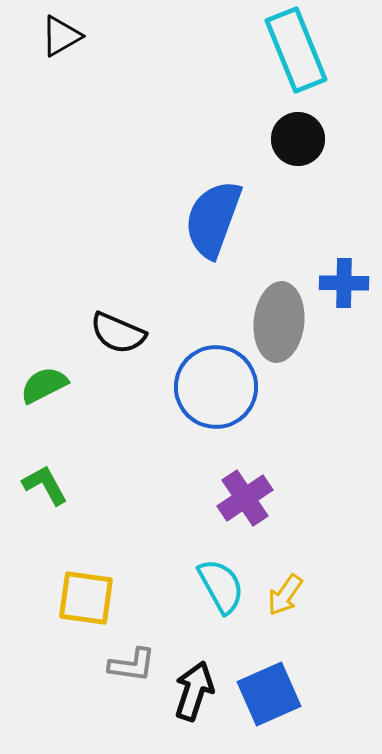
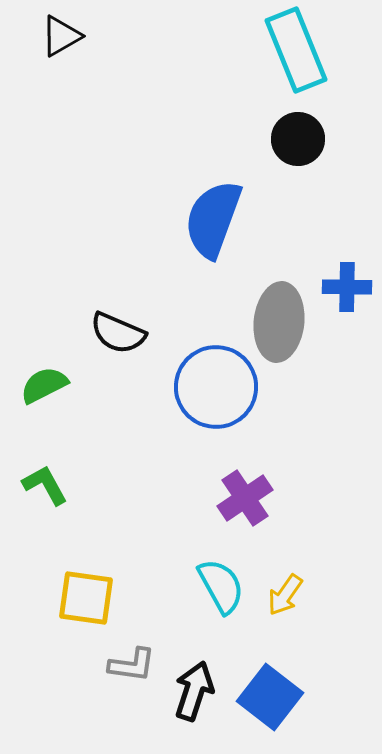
blue cross: moved 3 px right, 4 px down
blue square: moved 1 px right, 3 px down; rotated 28 degrees counterclockwise
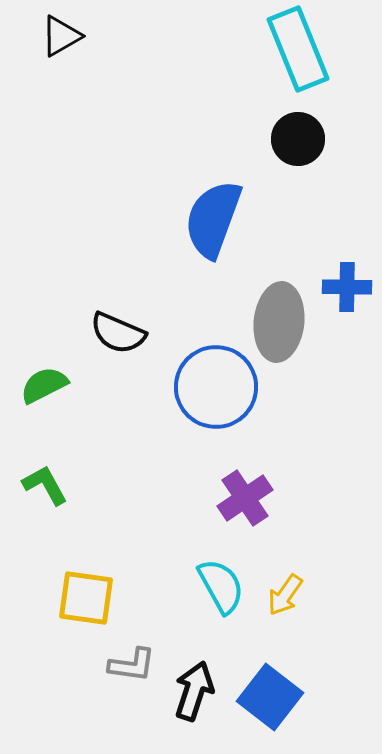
cyan rectangle: moved 2 px right, 1 px up
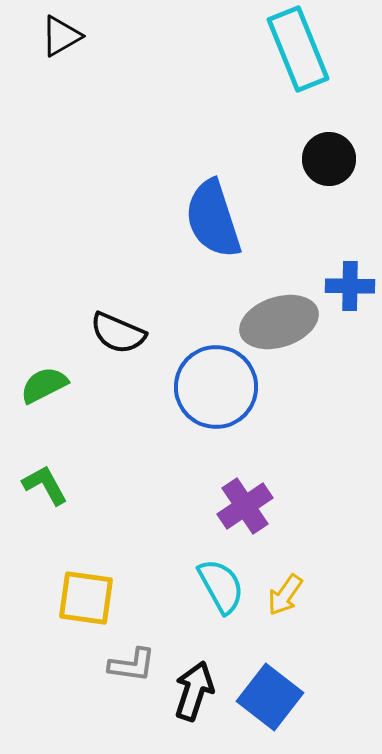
black circle: moved 31 px right, 20 px down
blue semicircle: rotated 38 degrees counterclockwise
blue cross: moved 3 px right, 1 px up
gray ellipse: rotated 66 degrees clockwise
purple cross: moved 8 px down
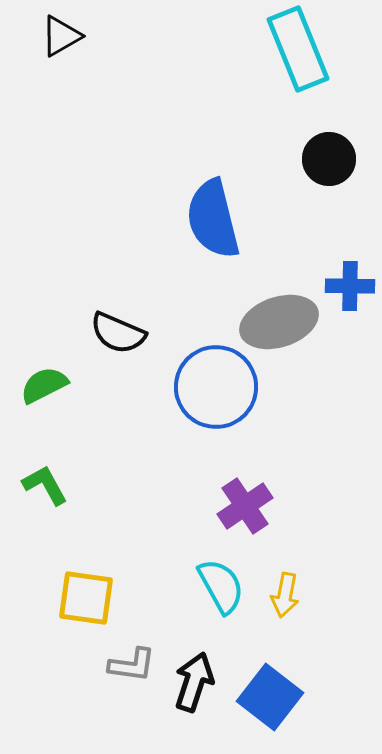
blue semicircle: rotated 4 degrees clockwise
yellow arrow: rotated 24 degrees counterclockwise
black arrow: moved 9 px up
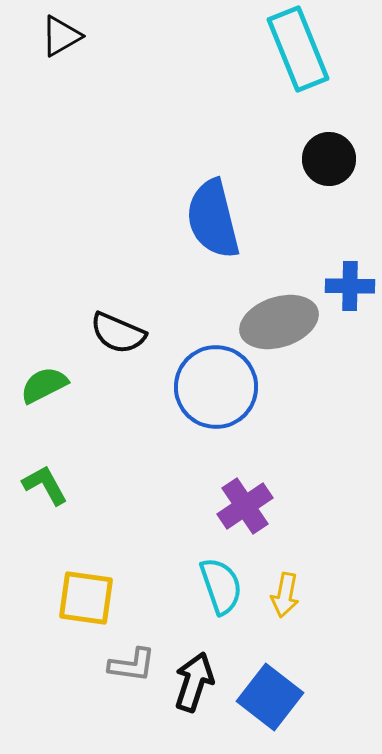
cyan semicircle: rotated 10 degrees clockwise
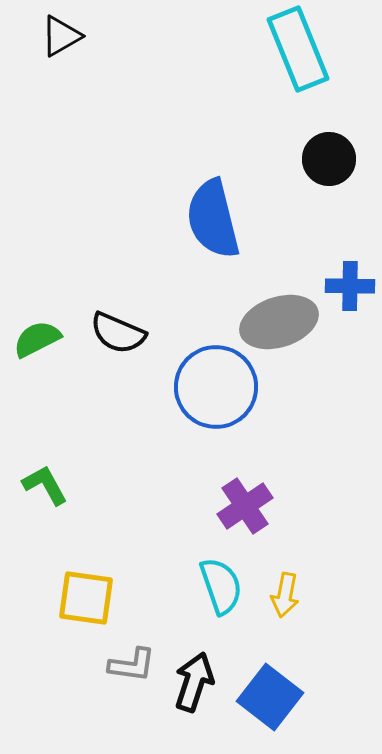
green semicircle: moved 7 px left, 46 px up
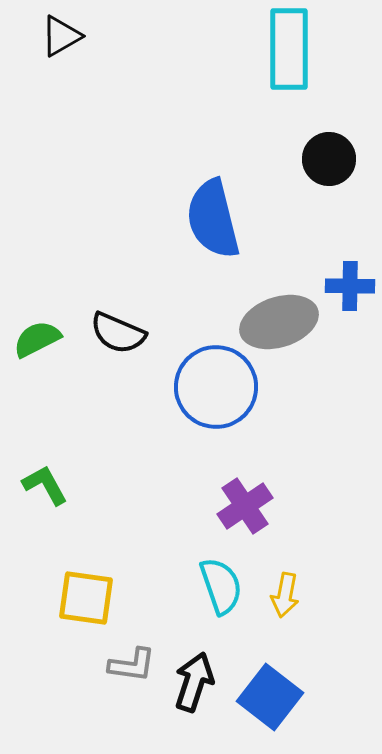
cyan rectangle: moved 9 px left; rotated 22 degrees clockwise
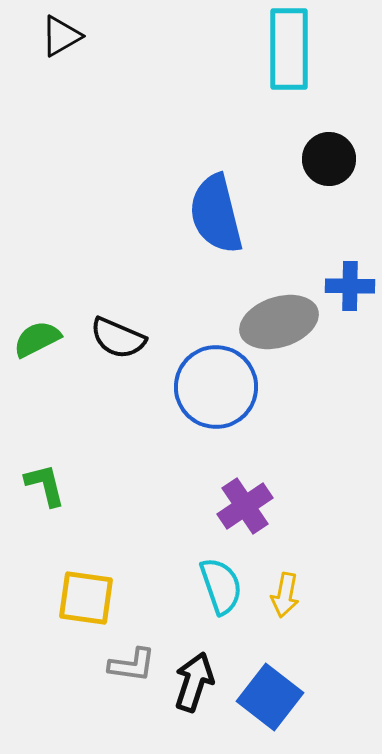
blue semicircle: moved 3 px right, 5 px up
black semicircle: moved 5 px down
green L-shape: rotated 15 degrees clockwise
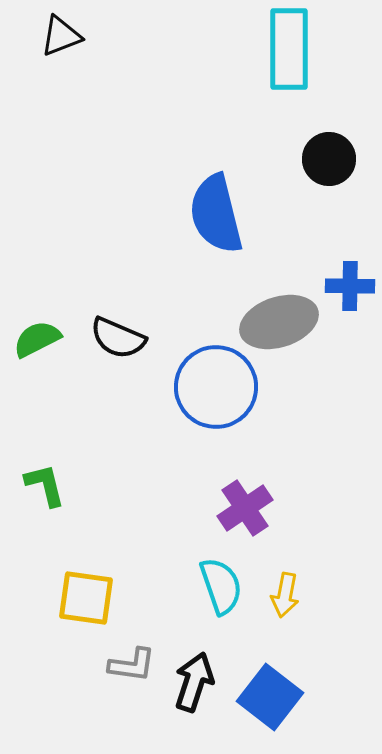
black triangle: rotated 9 degrees clockwise
purple cross: moved 2 px down
